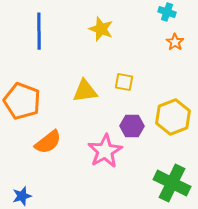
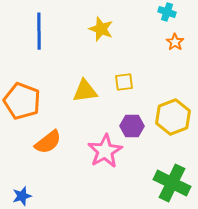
yellow square: rotated 18 degrees counterclockwise
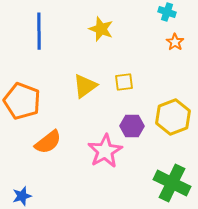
yellow triangle: moved 5 px up; rotated 28 degrees counterclockwise
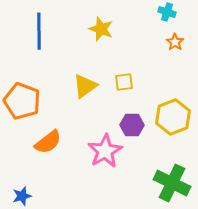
purple hexagon: moved 1 px up
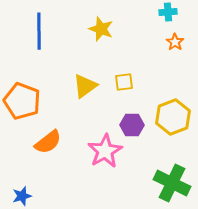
cyan cross: moved 1 px right; rotated 24 degrees counterclockwise
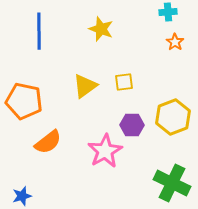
orange pentagon: moved 2 px right; rotated 9 degrees counterclockwise
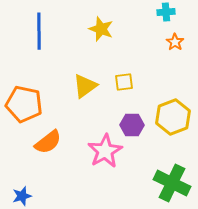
cyan cross: moved 2 px left
orange pentagon: moved 3 px down
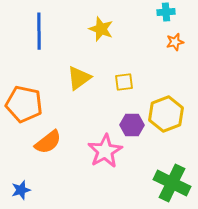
orange star: rotated 24 degrees clockwise
yellow triangle: moved 6 px left, 8 px up
yellow hexagon: moved 7 px left, 3 px up
blue star: moved 1 px left, 6 px up
